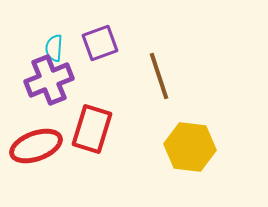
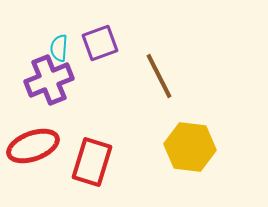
cyan semicircle: moved 5 px right
brown line: rotated 9 degrees counterclockwise
red rectangle: moved 33 px down
red ellipse: moved 3 px left
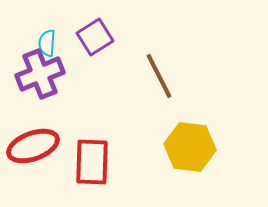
purple square: moved 5 px left, 6 px up; rotated 12 degrees counterclockwise
cyan semicircle: moved 12 px left, 5 px up
purple cross: moved 9 px left, 6 px up
red rectangle: rotated 15 degrees counterclockwise
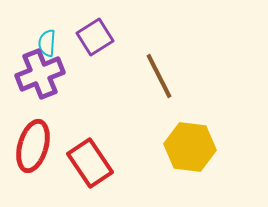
red ellipse: rotated 54 degrees counterclockwise
red rectangle: moved 2 px left, 1 px down; rotated 36 degrees counterclockwise
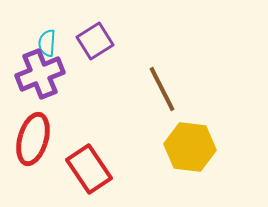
purple square: moved 4 px down
brown line: moved 3 px right, 13 px down
red ellipse: moved 7 px up
red rectangle: moved 1 px left, 6 px down
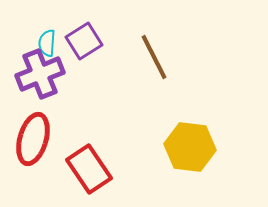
purple square: moved 11 px left
brown line: moved 8 px left, 32 px up
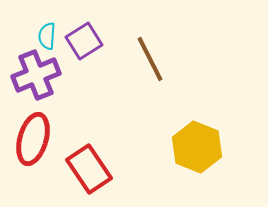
cyan semicircle: moved 7 px up
brown line: moved 4 px left, 2 px down
purple cross: moved 4 px left, 1 px down
yellow hexagon: moved 7 px right; rotated 15 degrees clockwise
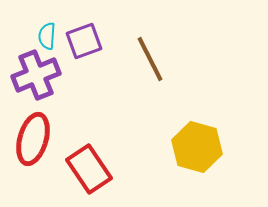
purple square: rotated 12 degrees clockwise
yellow hexagon: rotated 6 degrees counterclockwise
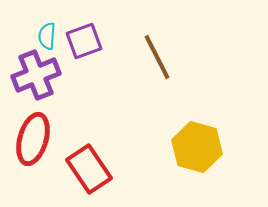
brown line: moved 7 px right, 2 px up
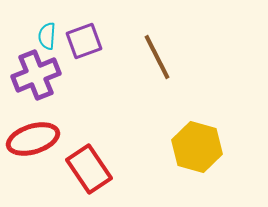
red ellipse: rotated 57 degrees clockwise
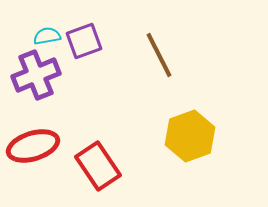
cyan semicircle: rotated 76 degrees clockwise
brown line: moved 2 px right, 2 px up
red ellipse: moved 7 px down
yellow hexagon: moved 7 px left, 11 px up; rotated 24 degrees clockwise
red rectangle: moved 9 px right, 3 px up
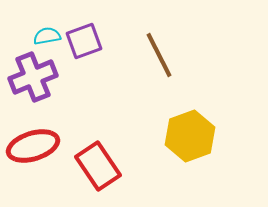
purple cross: moved 3 px left, 2 px down
